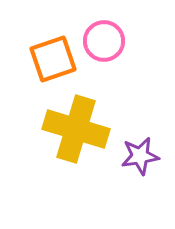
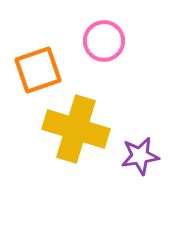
orange square: moved 15 px left, 11 px down
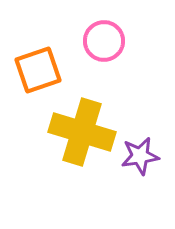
yellow cross: moved 6 px right, 3 px down
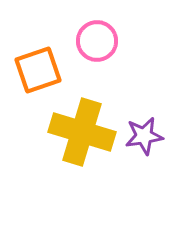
pink circle: moved 7 px left
purple star: moved 4 px right, 20 px up
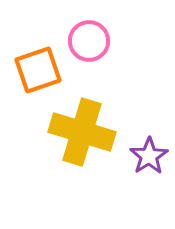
pink circle: moved 8 px left
purple star: moved 5 px right, 20 px down; rotated 24 degrees counterclockwise
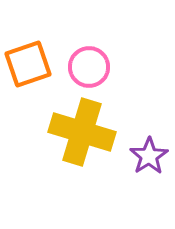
pink circle: moved 26 px down
orange square: moved 10 px left, 6 px up
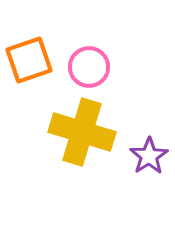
orange square: moved 1 px right, 4 px up
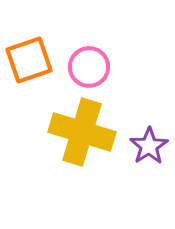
purple star: moved 10 px up
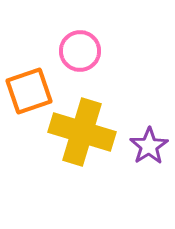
orange square: moved 31 px down
pink circle: moved 9 px left, 16 px up
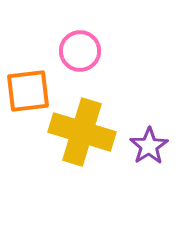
orange square: moved 1 px left; rotated 12 degrees clockwise
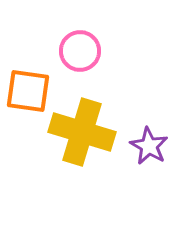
orange square: rotated 15 degrees clockwise
purple star: rotated 9 degrees counterclockwise
